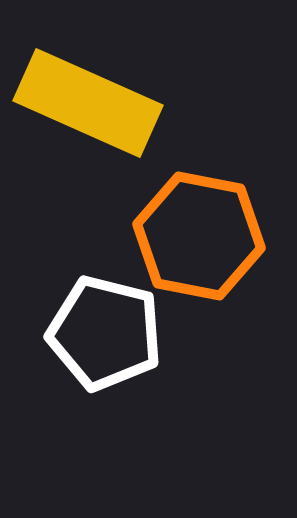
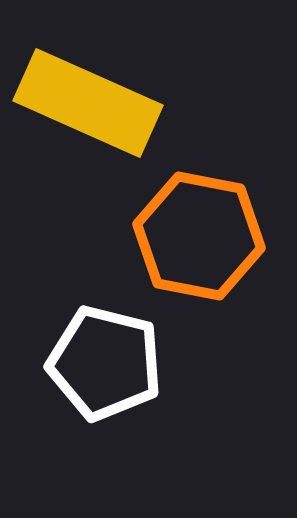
white pentagon: moved 30 px down
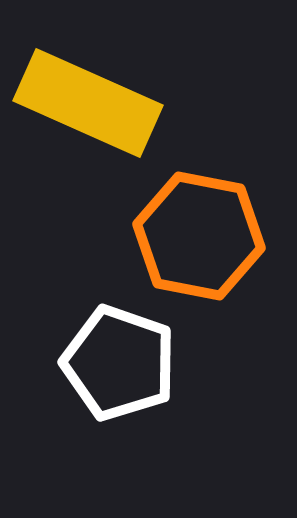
white pentagon: moved 14 px right; rotated 5 degrees clockwise
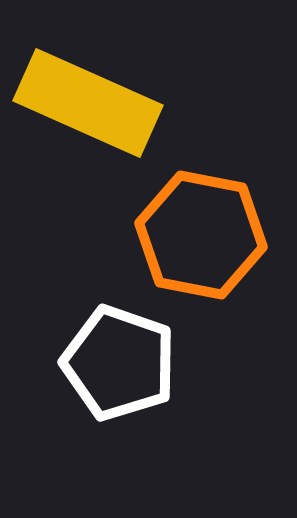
orange hexagon: moved 2 px right, 1 px up
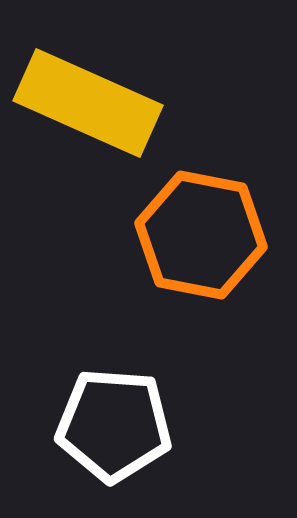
white pentagon: moved 5 px left, 62 px down; rotated 15 degrees counterclockwise
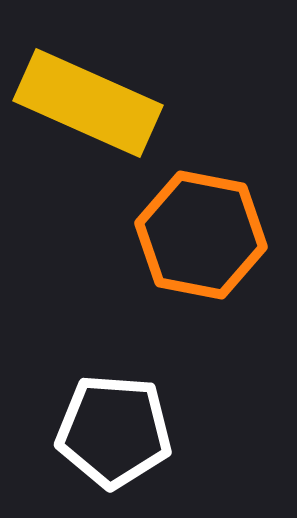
white pentagon: moved 6 px down
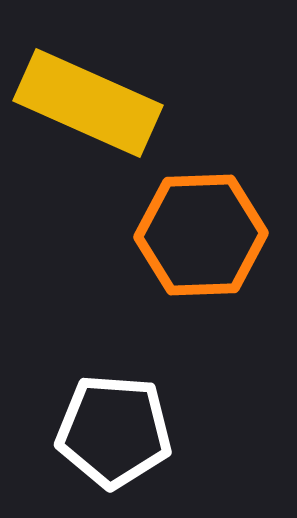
orange hexagon: rotated 13 degrees counterclockwise
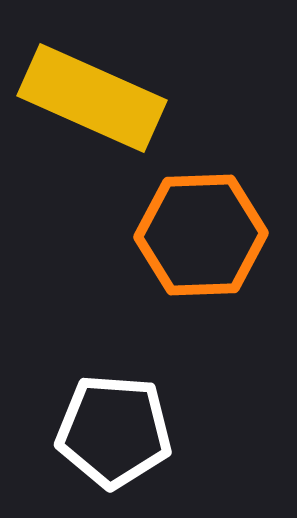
yellow rectangle: moved 4 px right, 5 px up
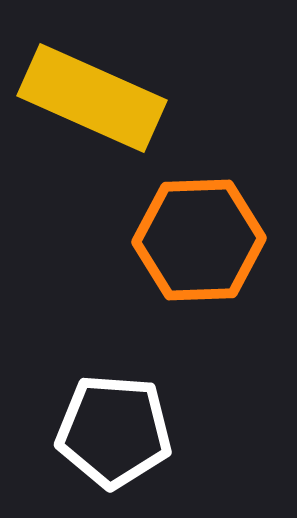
orange hexagon: moved 2 px left, 5 px down
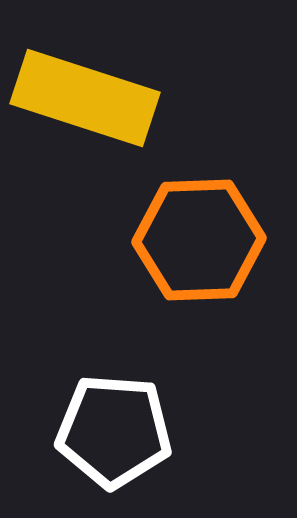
yellow rectangle: moved 7 px left; rotated 6 degrees counterclockwise
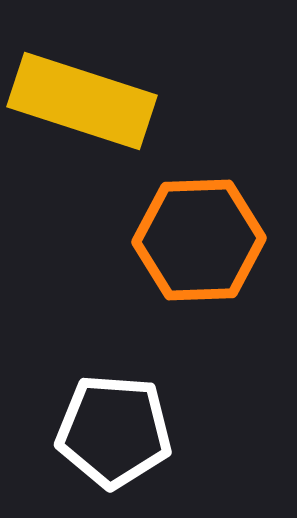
yellow rectangle: moved 3 px left, 3 px down
